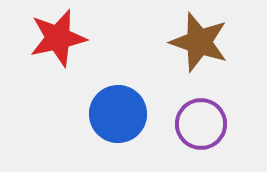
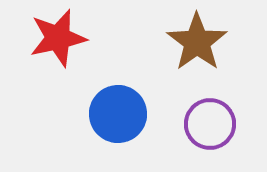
brown star: moved 2 px left; rotated 18 degrees clockwise
purple circle: moved 9 px right
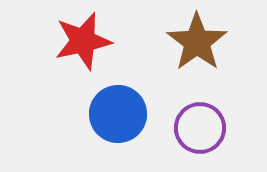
red star: moved 25 px right, 3 px down
purple circle: moved 10 px left, 4 px down
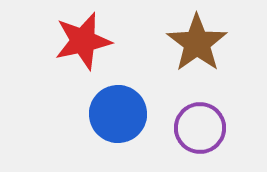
brown star: moved 1 px down
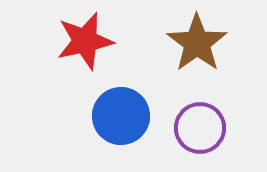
red star: moved 2 px right
blue circle: moved 3 px right, 2 px down
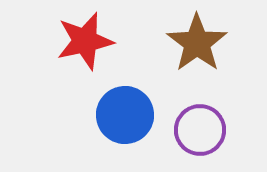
blue circle: moved 4 px right, 1 px up
purple circle: moved 2 px down
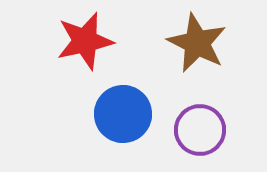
brown star: rotated 10 degrees counterclockwise
blue circle: moved 2 px left, 1 px up
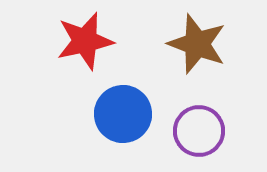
brown star: moved 1 px down; rotated 6 degrees counterclockwise
purple circle: moved 1 px left, 1 px down
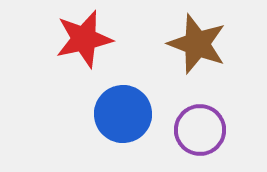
red star: moved 1 px left, 2 px up
purple circle: moved 1 px right, 1 px up
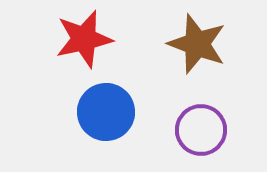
blue circle: moved 17 px left, 2 px up
purple circle: moved 1 px right
